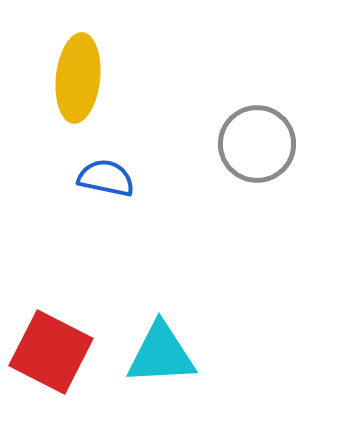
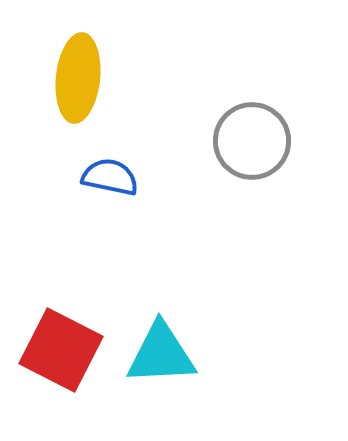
gray circle: moved 5 px left, 3 px up
blue semicircle: moved 4 px right, 1 px up
red square: moved 10 px right, 2 px up
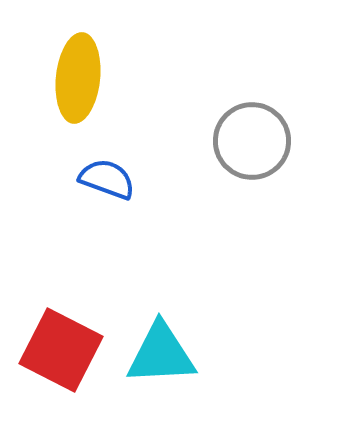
blue semicircle: moved 3 px left, 2 px down; rotated 8 degrees clockwise
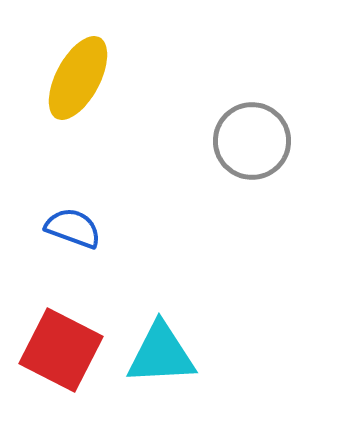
yellow ellipse: rotated 22 degrees clockwise
blue semicircle: moved 34 px left, 49 px down
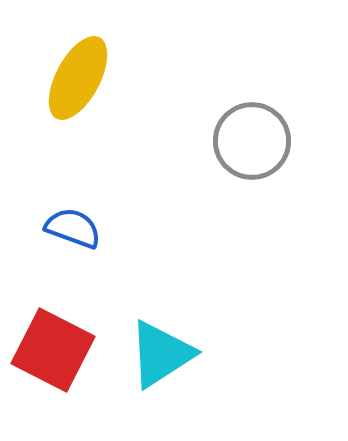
red square: moved 8 px left
cyan triangle: rotated 30 degrees counterclockwise
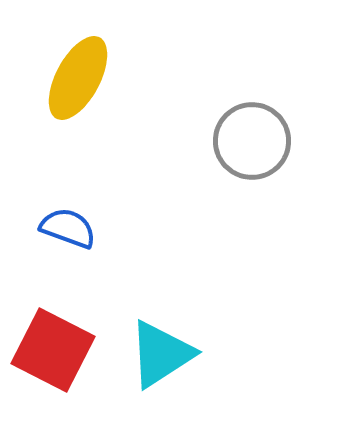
blue semicircle: moved 5 px left
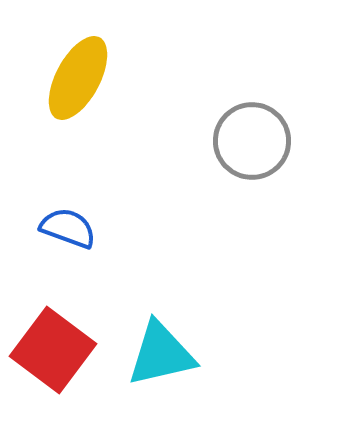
red square: rotated 10 degrees clockwise
cyan triangle: rotated 20 degrees clockwise
